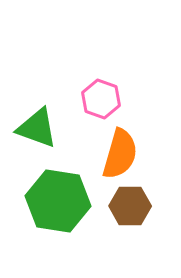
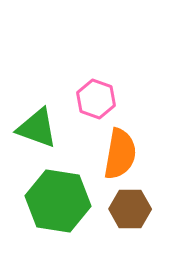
pink hexagon: moved 5 px left
orange semicircle: rotated 6 degrees counterclockwise
brown hexagon: moved 3 px down
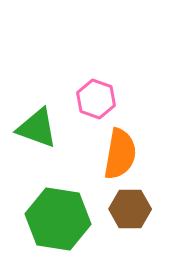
green hexagon: moved 18 px down
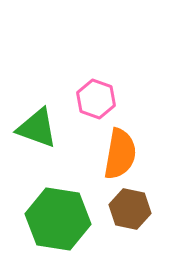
brown hexagon: rotated 12 degrees clockwise
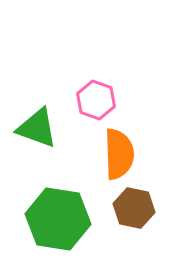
pink hexagon: moved 1 px down
orange semicircle: moved 1 px left; rotated 12 degrees counterclockwise
brown hexagon: moved 4 px right, 1 px up
